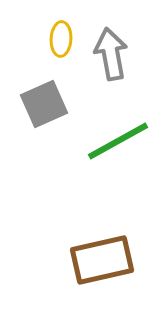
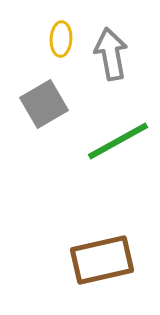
gray square: rotated 6 degrees counterclockwise
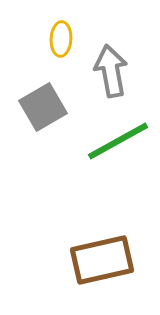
gray arrow: moved 17 px down
gray square: moved 1 px left, 3 px down
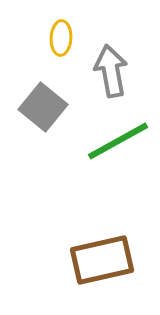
yellow ellipse: moved 1 px up
gray square: rotated 21 degrees counterclockwise
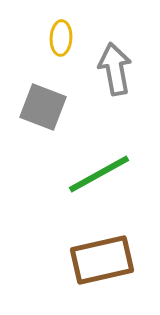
gray arrow: moved 4 px right, 2 px up
gray square: rotated 18 degrees counterclockwise
green line: moved 19 px left, 33 px down
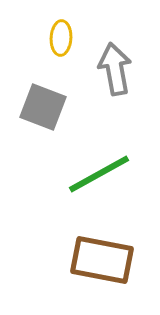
brown rectangle: rotated 24 degrees clockwise
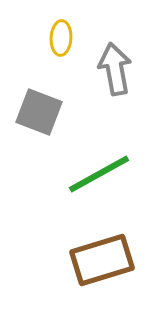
gray square: moved 4 px left, 5 px down
brown rectangle: rotated 28 degrees counterclockwise
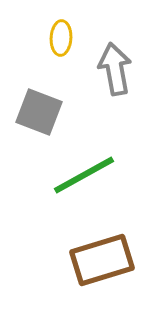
green line: moved 15 px left, 1 px down
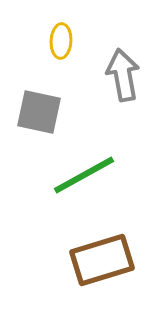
yellow ellipse: moved 3 px down
gray arrow: moved 8 px right, 6 px down
gray square: rotated 9 degrees counterclockwise
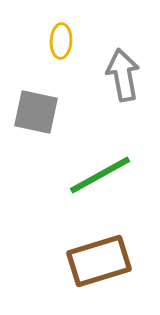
gray square: moved 3 px left
green line: moved 16 px right
brown rectangle: moved 3 px left, 1 px down
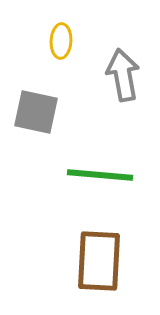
green line: rotated 34 degrees clockwise
brown rectangle: rotated 70 degrees counterclockwise
